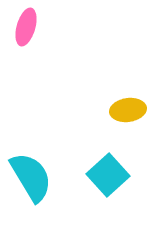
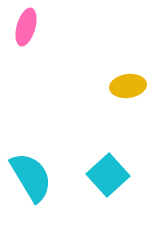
yellow ellipse: moved 24 px up
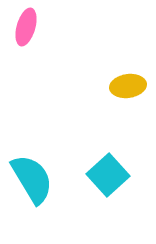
cyan semicircle: moved 1 px right, 2 px down
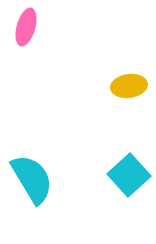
yellow ellipse: moved 1 px right
cyan square: moved 21 px right
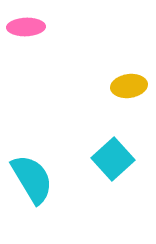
pink ellipse: rotated 72 degrees clockwise
cyan square: moved 16 px left, 16 px up
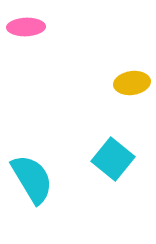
yellow ellipse: moved 3 px right, 3 px up
cyan square: rotated 9 degrees counterclockwise
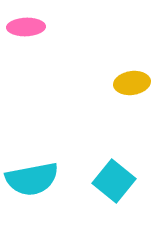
cyan square: moved 1 px right, 22 px down
cyan semicircle: rotated 110 degrees clockwise
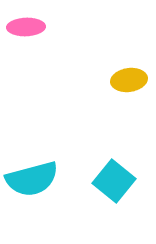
yellow ellipse: moved 3 px left, 3 px up
cyan semicircle: rotated 4 degrees counterclockwise
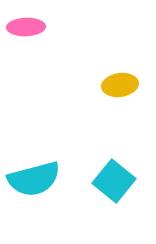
yellow ellipse: moved 9 px left, 5 px down
cyan semicircle: moved 2 px right
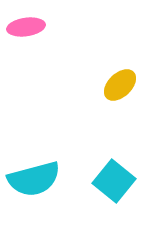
pink ellipse: rotated 6 degrees counterclockwise
yellow ellipse: rotated 36 degrees counterclockwise
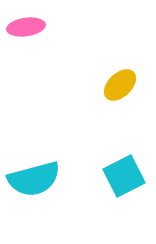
cyan square: moved 10 px right, 5 px up; rotated 24 degrees clockwise
